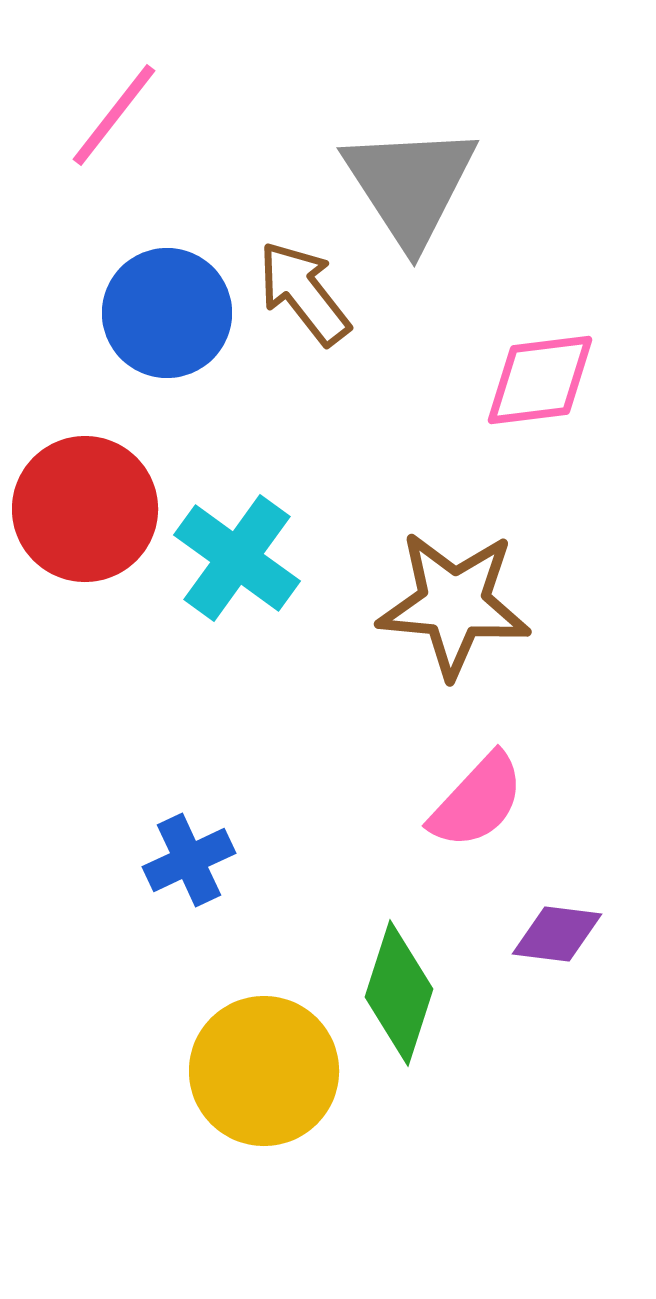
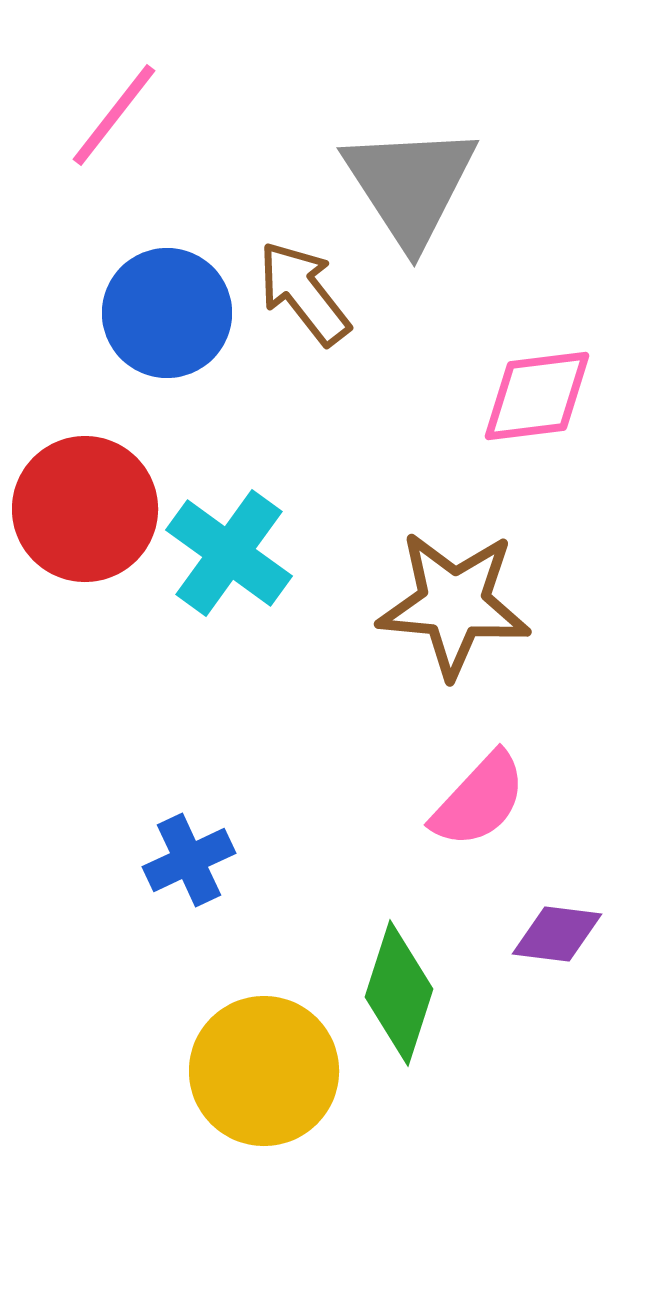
pink diamond: moved 3 px left, 16 px down
cyan cross: moved 8 px left, 5 px up
pink semicircle: moved 2 px right, 1 px up
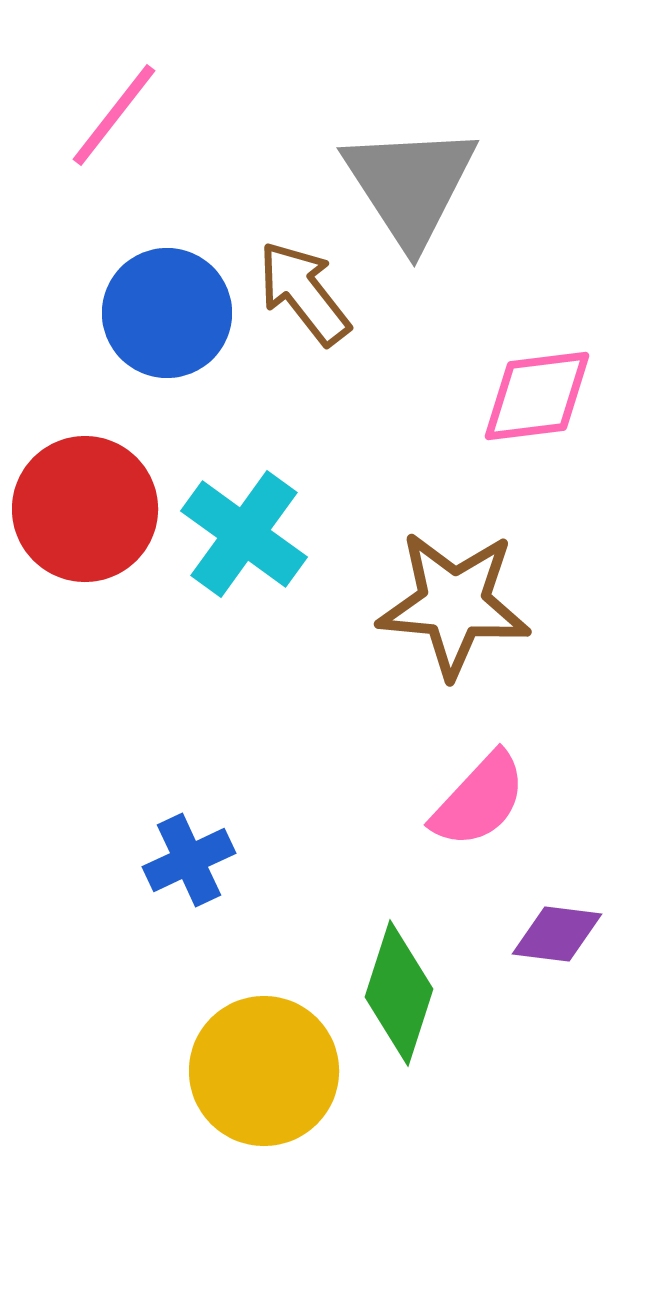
cyan cross: moved 15 px right, 19 px up
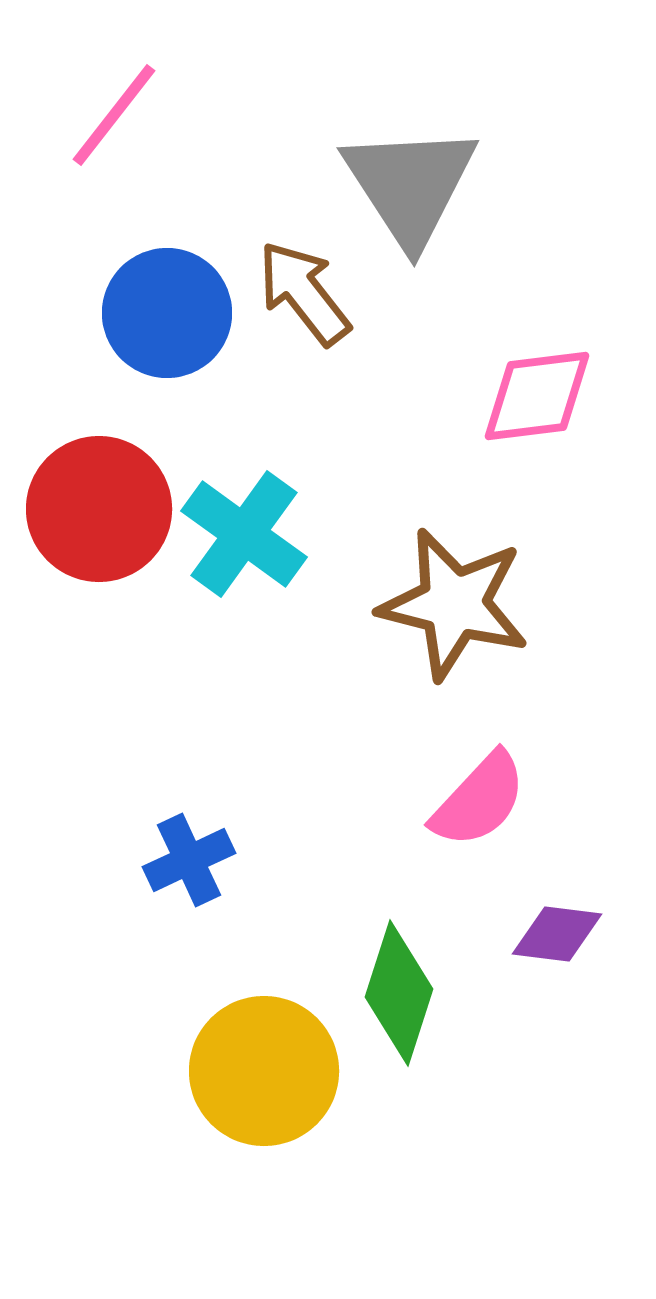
red circle: moved 14 px right
brown star: rotated 9 degrees clockwise
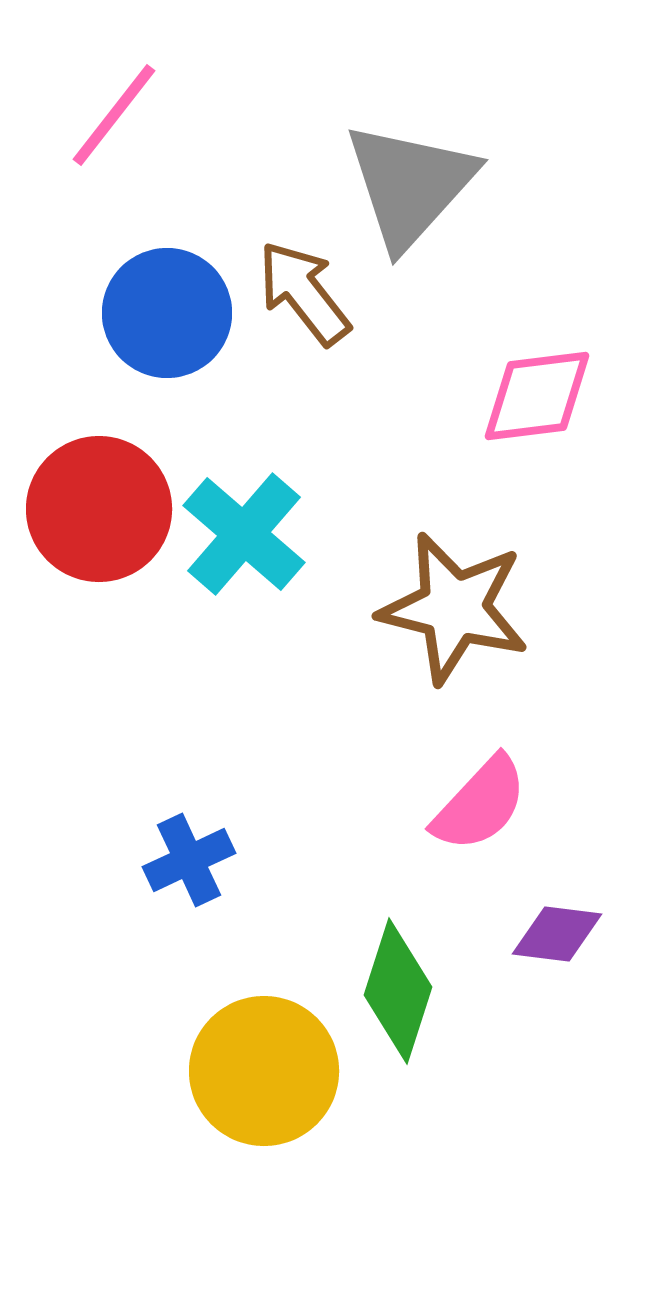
gray triangle: rotated 15 degrees clockwise
cyan cross: rotated 5 degrees clockwise
brown star: moved 4 px down
pink semicircle: moved 1 px right, 4 px down
green diamond: moved 1 px left, 2 px up
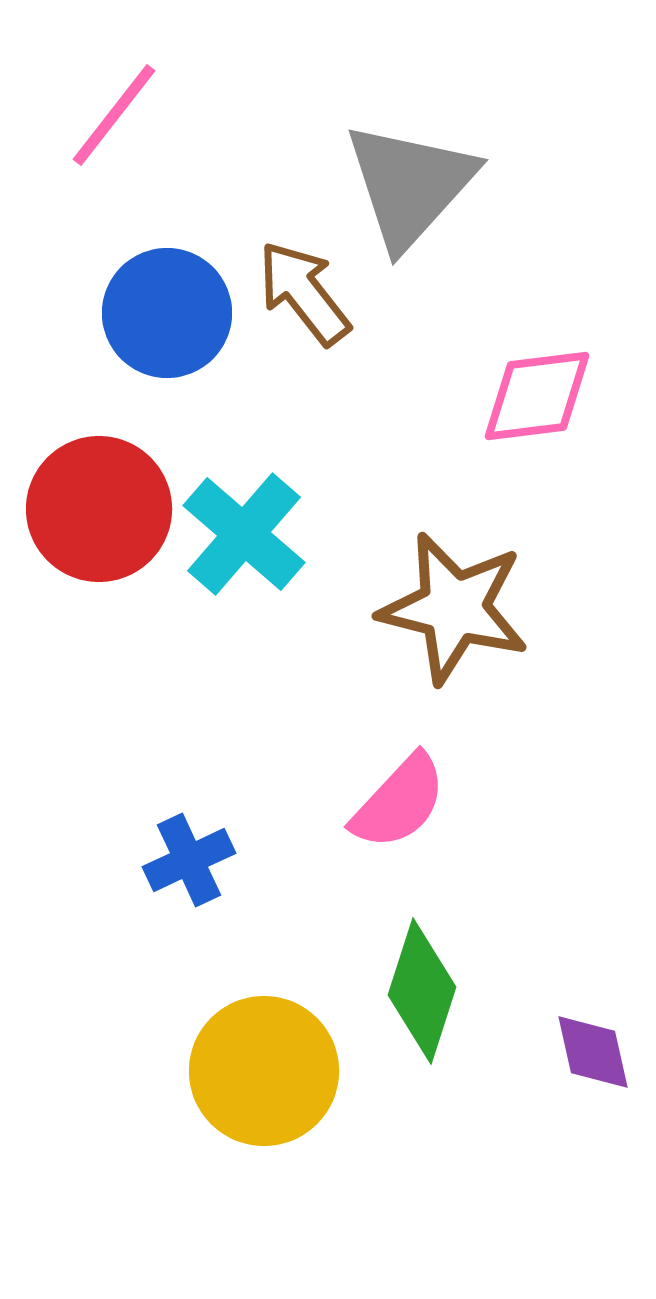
pink semicircle: moved 81 px left, 2 px up
purple diamond: moved 36 px right, 118 px down; rotated 70 degrees clockwise
green diamond: moved 24 px right
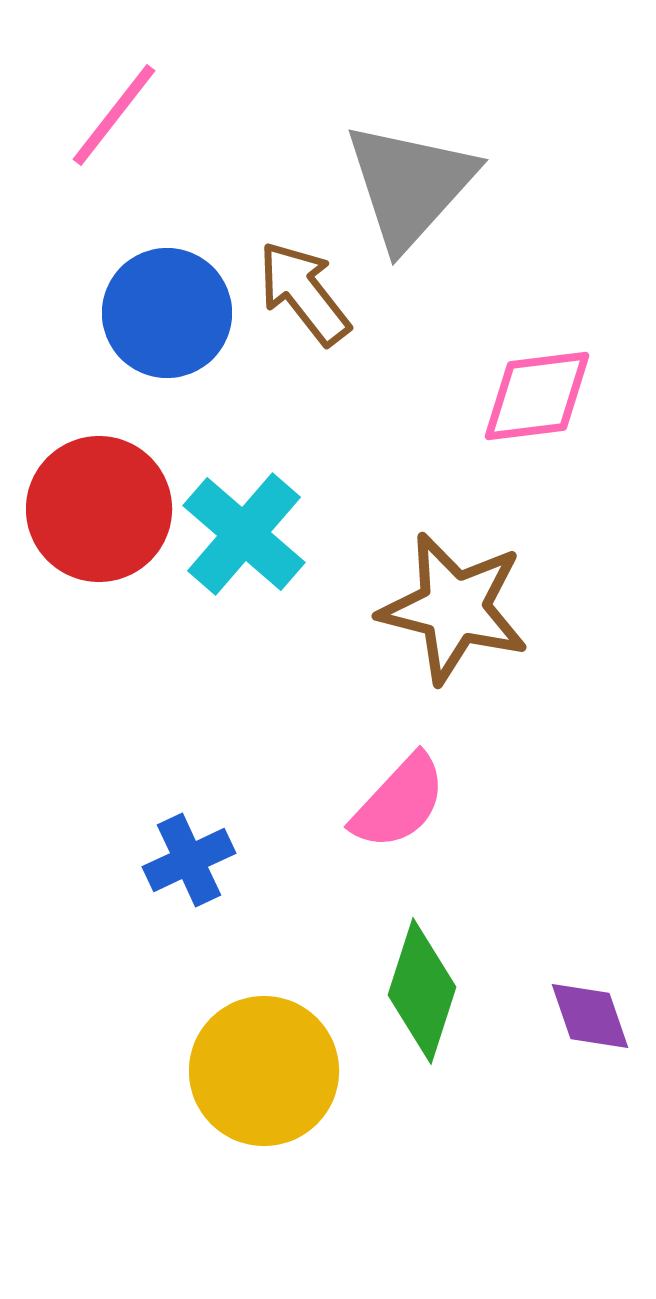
purple diamond: moved 3 px left, 36 px up; rotated 6 degrees counterclockwise
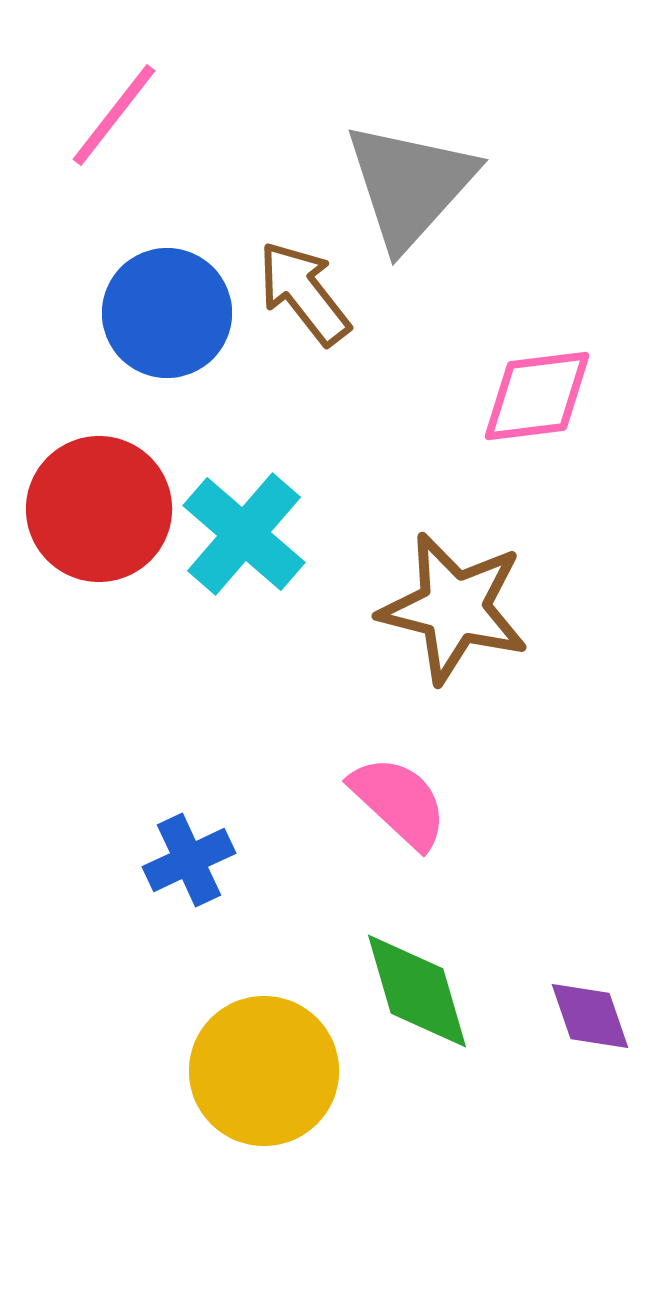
pink semicircle: rotated 90 degrees counterclockwise
green diamond: moved 5 px left; rotated 34 degrees counterclockwise
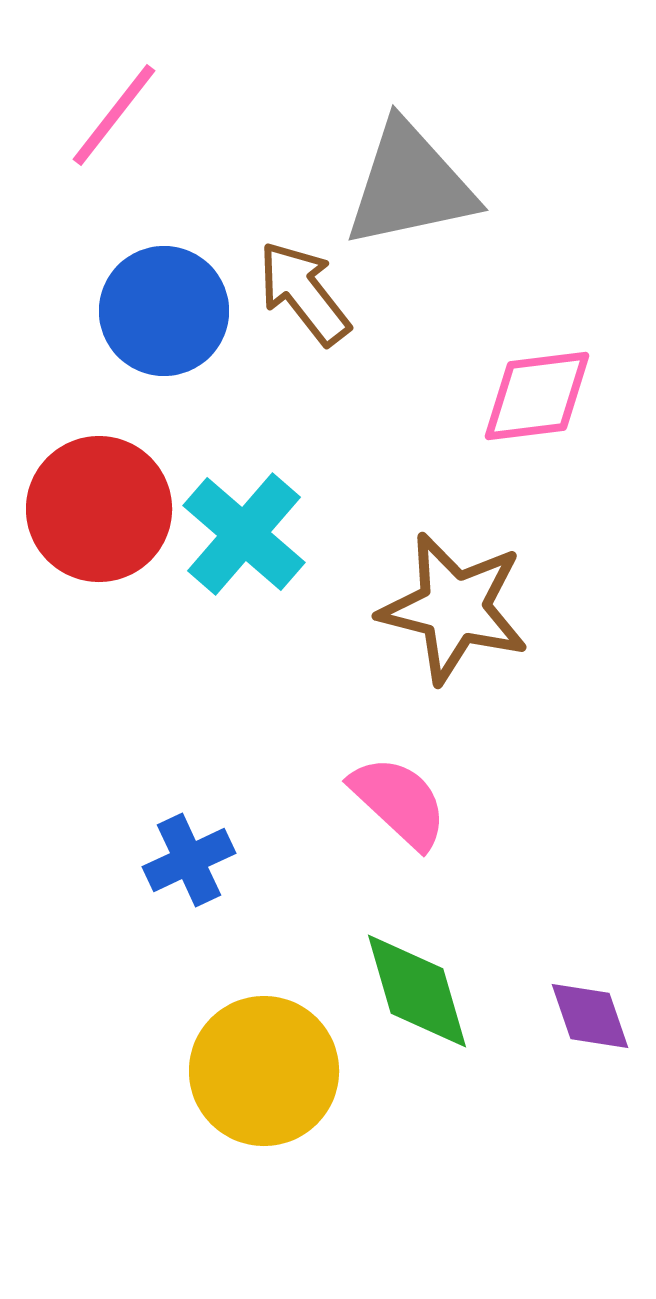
gray triangle: rotated 36 degrees clockwise
blue circle: moved 3 px left, 2 px up
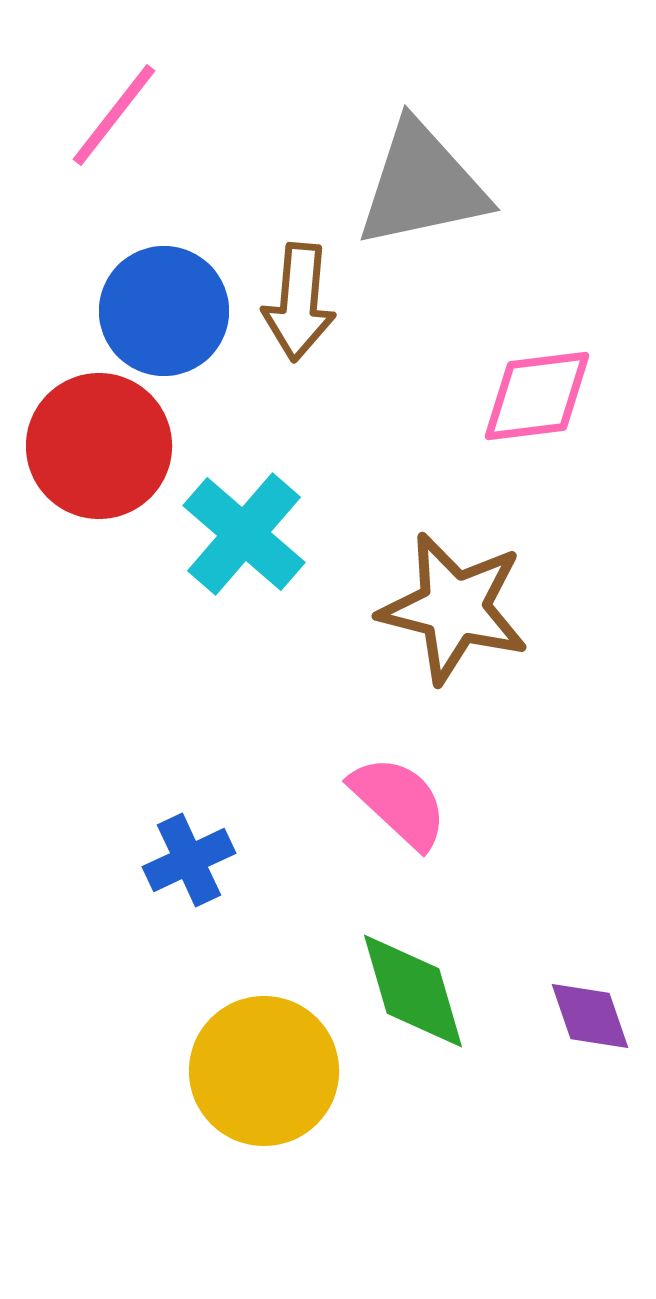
gray triangle: moved 12 px right
brown arrow: moved 5 px left, 9 px down; rotated 137 degrees counterclockwise
red circle: moved 63 px up
green diamond: moved 4 px left
